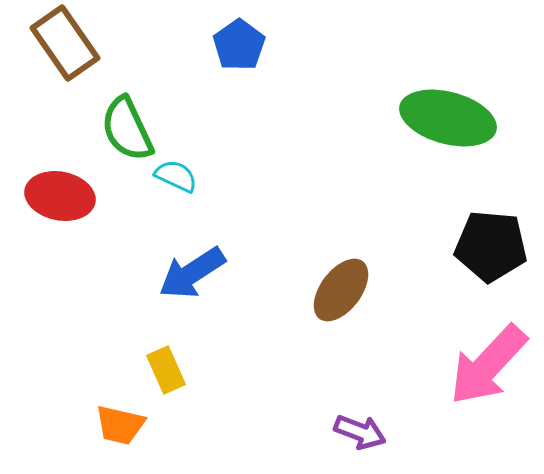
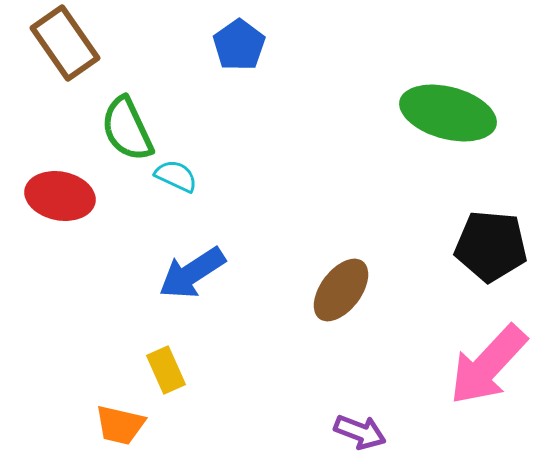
green ellipse: moved 5 px up
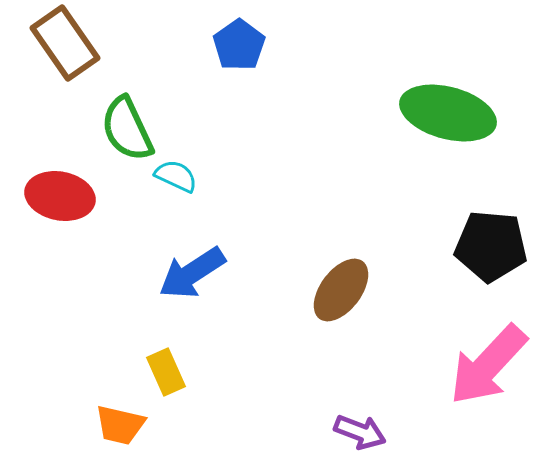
yellow rectangle: moved 2 px down
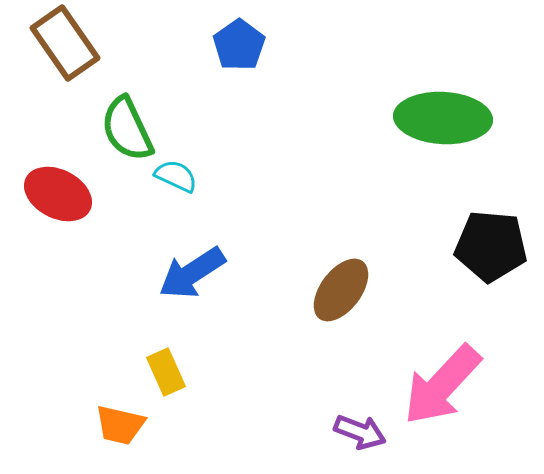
green ellipse: moved 5 px left, 5 px down; rotated 12 degrees counterclockwise
red ellipse: moved 2 px left, 2 px up; rotated 16 degrees clockwise
pink arrow: moved 46 px left, 20 px down
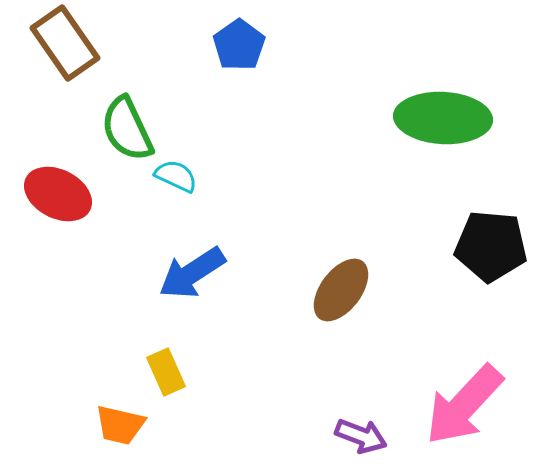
pink arrow: moved 22 px right, 20 px down
purple arrow: moved 1 px right, 4 px down
